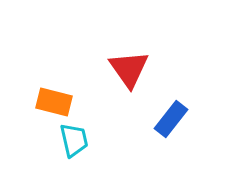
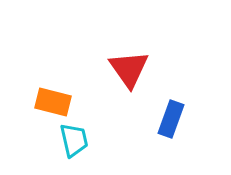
orange rectangle: moved 1 px left
blue rectangle: rotated 18 degrees counterclockwise
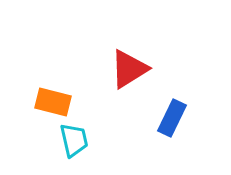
red triangle: rotated 33 degrees clockwise
blue rectangle: moved 1 px right, 1 px up; rotated 6 degrees clockwise
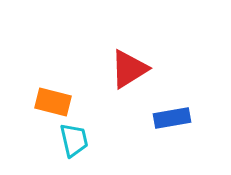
blue rectangle: rotated 54 degrees clockwise
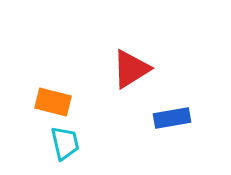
red triangle: moved 2 px right
cyan trapezoid: moved 9 px left, 3 px down
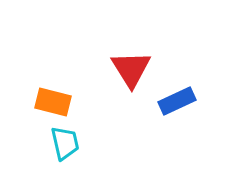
red triangle: rotated 30 degrees counterclockwise
blue rectangle: moved 5 px right, 17 px up; rotated 15 degrees counterclockwise
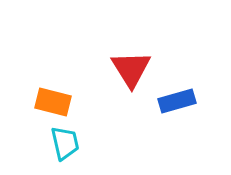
blue rectangle: rotated 9 degrees clockwise
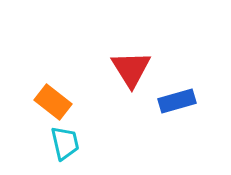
orange rectangle: rotated 24 degrees clockwise
